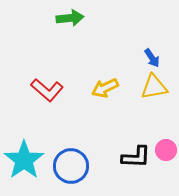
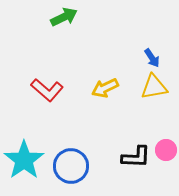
green arrow: moved 6 px left, 1 px up; rotated 20 degrees counterclockwise
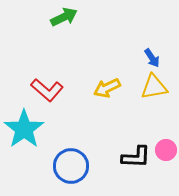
yellow arrow: moved 2 px right
cyan star: moved 31 px up
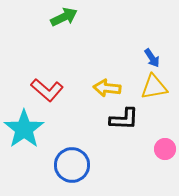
yellow arrow: rotated 32 degrees clockwise
pink circle: moved 1 px left, 1 px up
black L-shape: moved 12 px left, 38 px up
blue circle: moved 1 px right, 1 px up
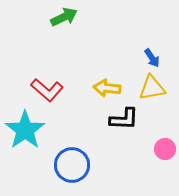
yellow triangle: moved 2 px left, 1 px down
cyan star: moved 1 px right, 1 px down
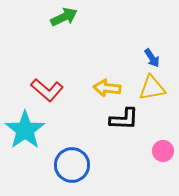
pink circle: moved 2 px left, 2 px down
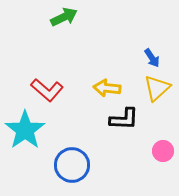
yellow triangle: moved 5 px right; rotated 32 degrees counterclockwise
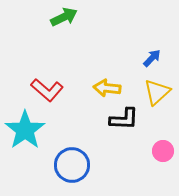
blue arrow: rotated 102 degrees counterclockwise
yellow triangle: moved 4 px down
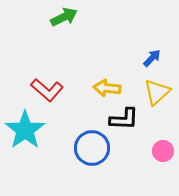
blue circle: moved 20 px right, 17 px up
